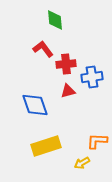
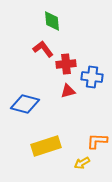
green diamond: moved 3 px left, 1 px down
blue cross: rotated 15 degrees clockwise
blue diamond: moved 10 px left, 1 px up; rotated 56 degrees counterclockwise
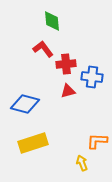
yellow rectangle: moved 13 px left, 3 px up
yellow arrow: rotated 98 degrees clockwise
